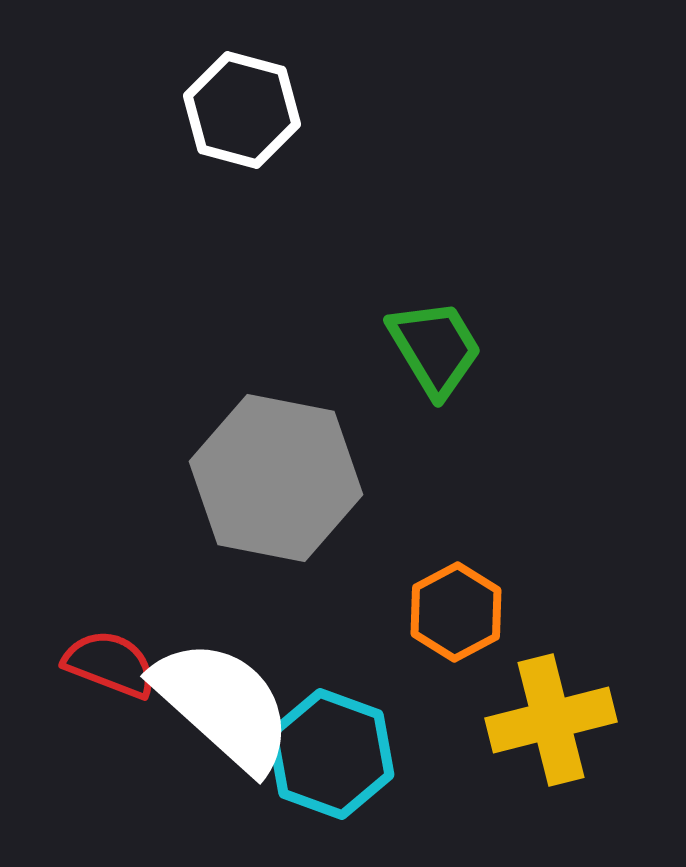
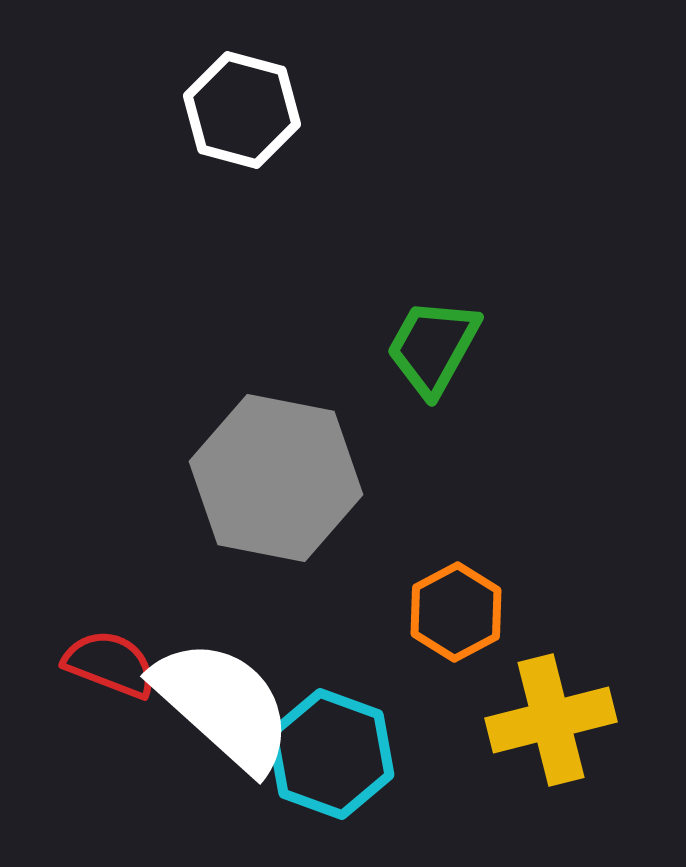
green trapezoid: moved 2 px left, 1 px up; rotated 120 degrees counterclockwise
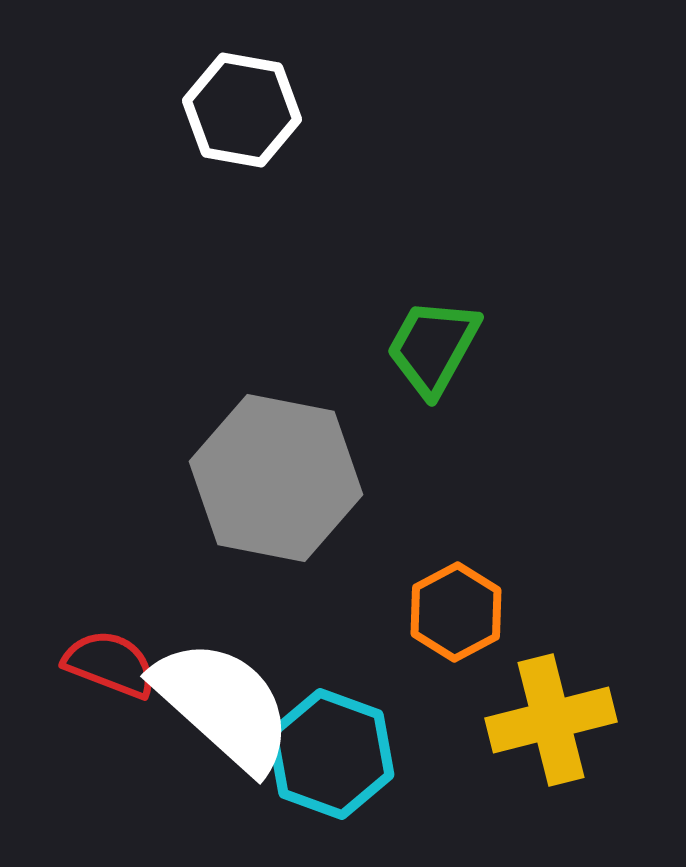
white hexagon: rotated 5 degrees counterclockwise
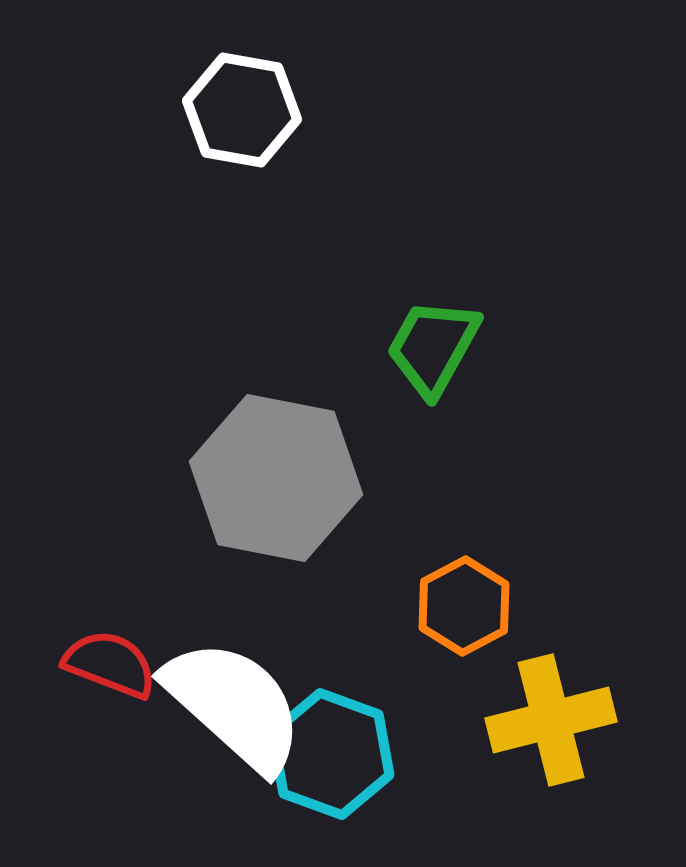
orange hexagon: moved 8 px right, 6 px up
white semicircle: moved 11 px right
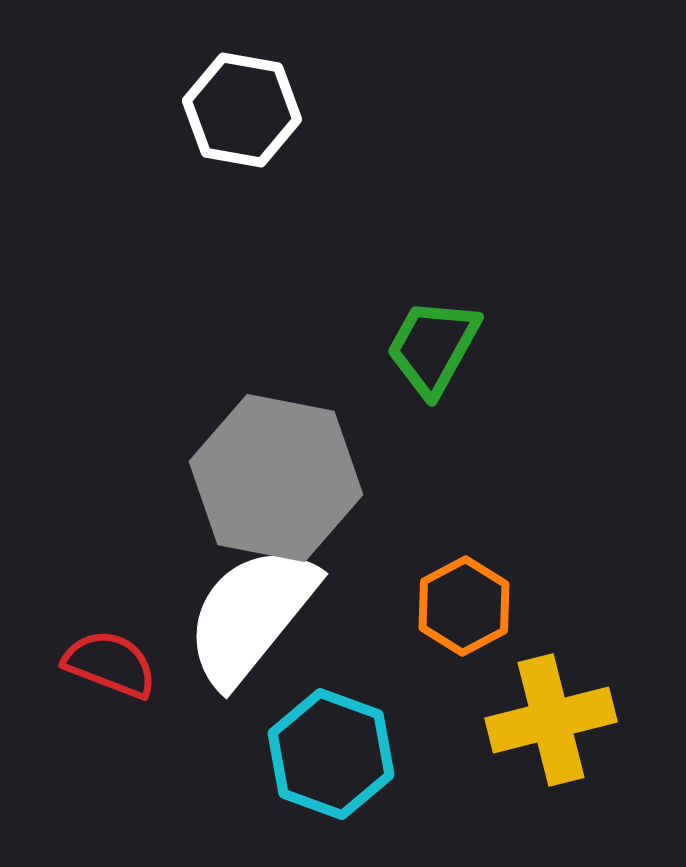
white semicircle: moved 17 px right, 90 px up; rotated 93 degrees counterclockwise
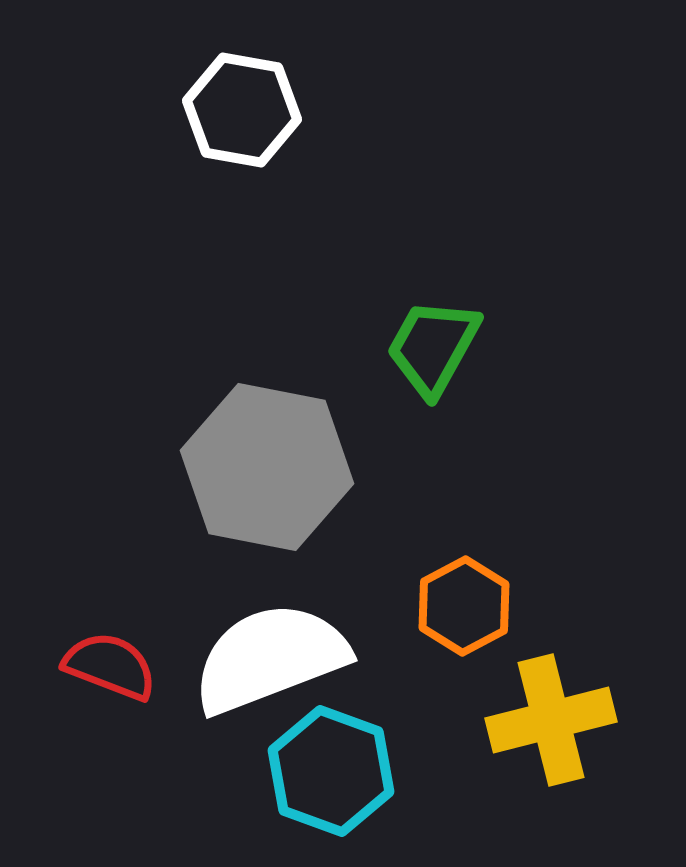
gray hexagon: moved 9 px left, 11 px up
white semicircle: moved 19 px right, 43 px down; rotated 30 degrees clockwise
red semicircle: moved 2 px down
cyan hexagon: moved 17 px down
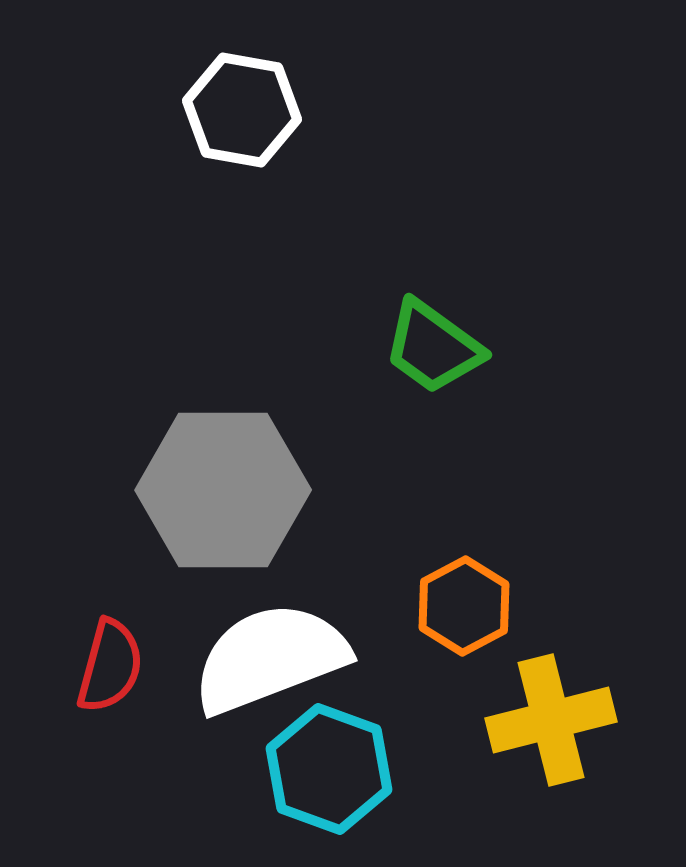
green trapezoid: rotated 83 degrees counterclockwise
gray hexagon: moved 44 px left, 23 px down; rotated 11 degrees counterclockwise
red semicircle: rotated 84 degrees clockwise
cyan hexagon: moved 2 px left, 2 px up
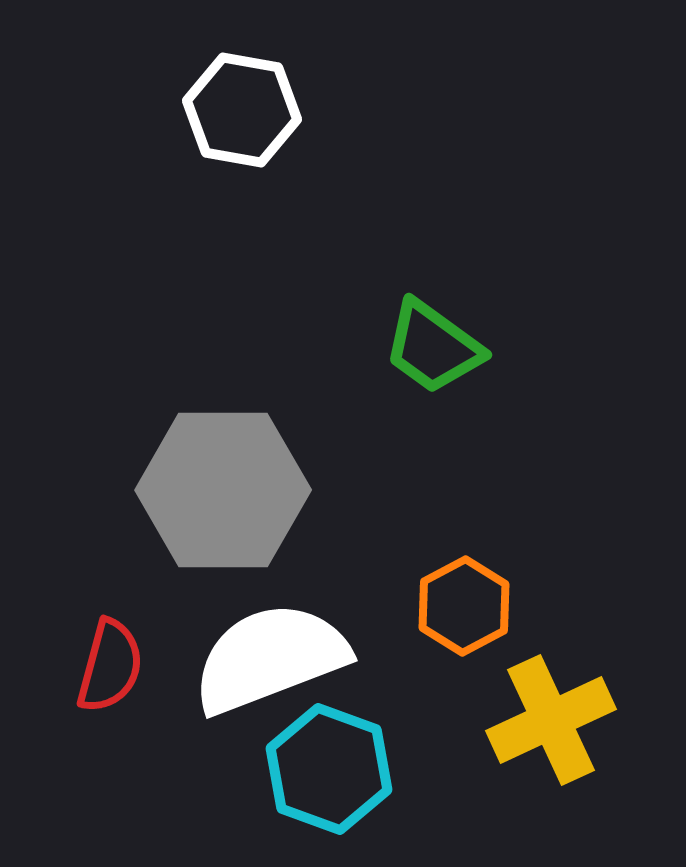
yellow cross: rotated 11 degrees counterclockwise
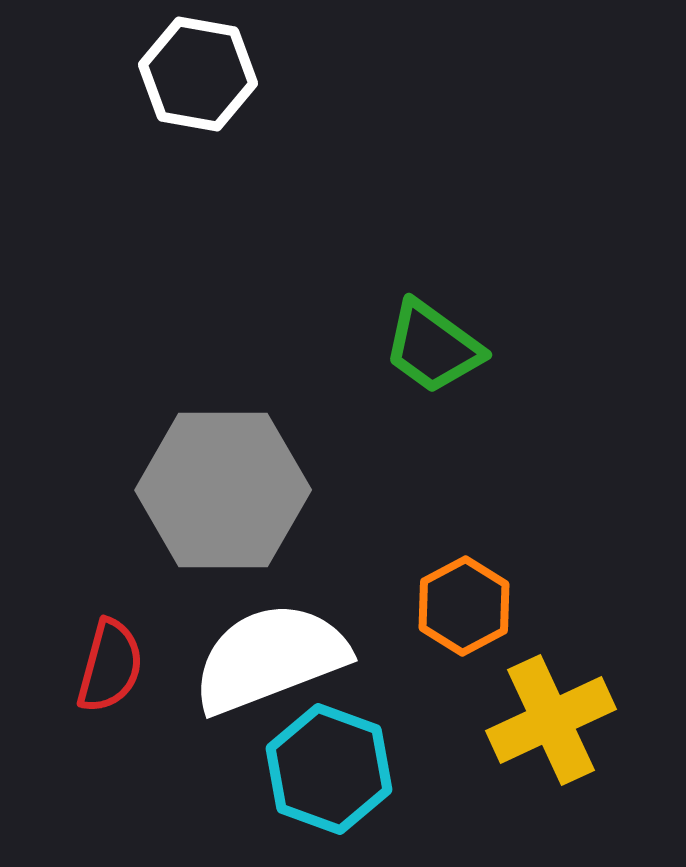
white hexagon: moved 44 px left, 36 px up
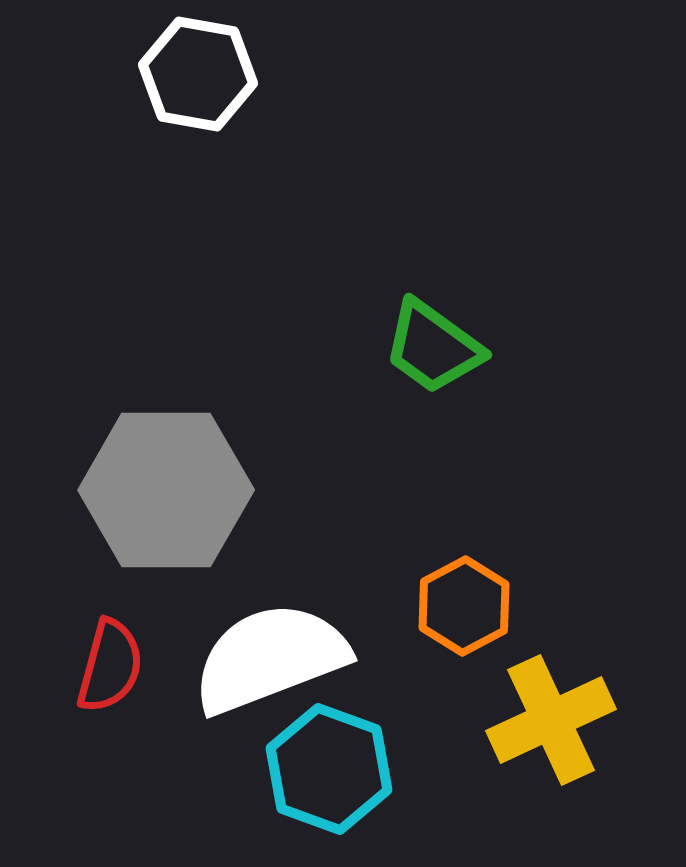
gray hexagon: moved 57 px left
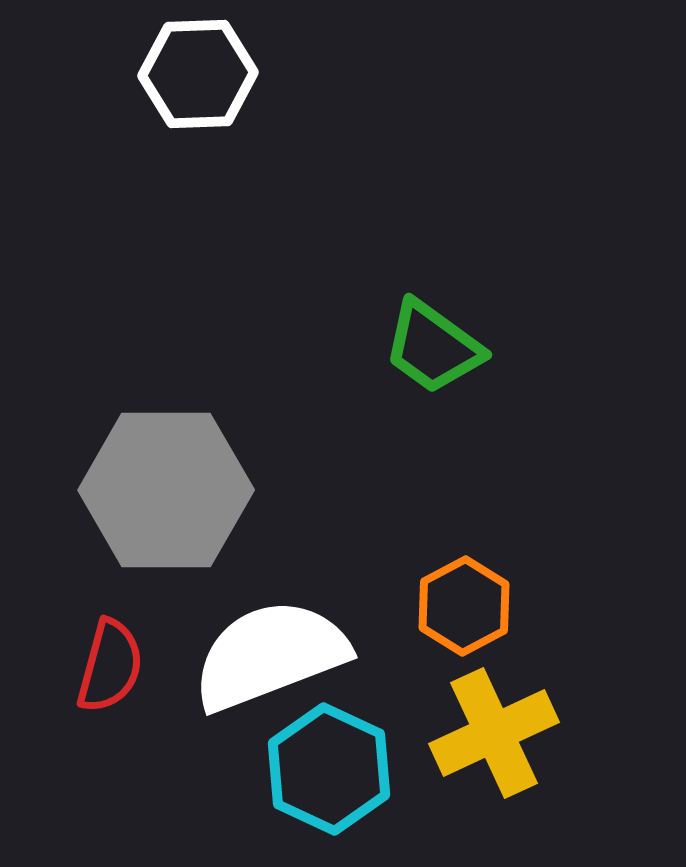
white hexagon: rotated 12 degrees counterclockwise
white semicircle: moved 3 px up
yellow cross: moved 57 px left, 13 px down
cyan hexagon: rotated 5 degrees clockwise
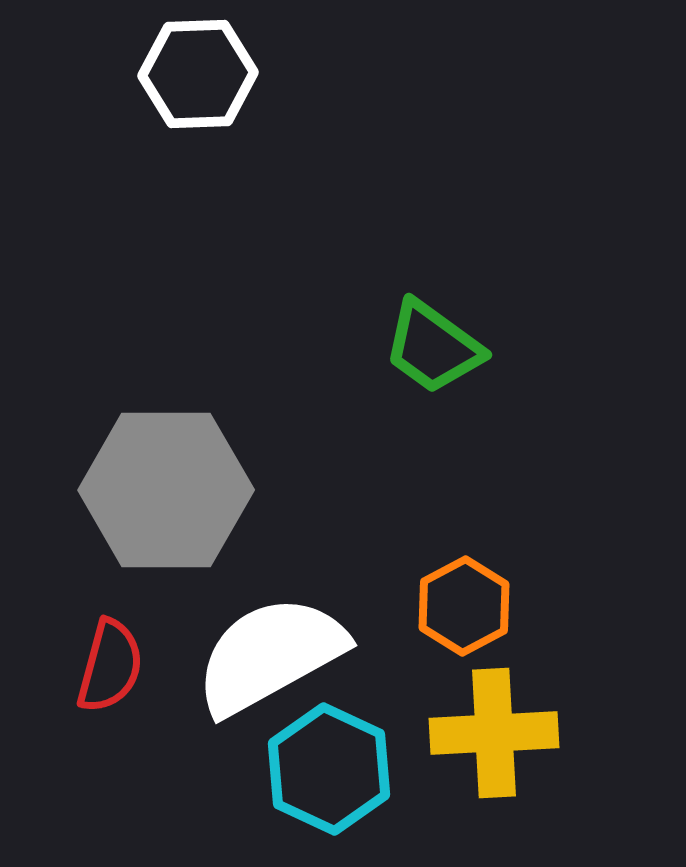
white semicircle: rotated 8 degrees counterclockwise
yellow cross: rotated 22 degrees clockwise
